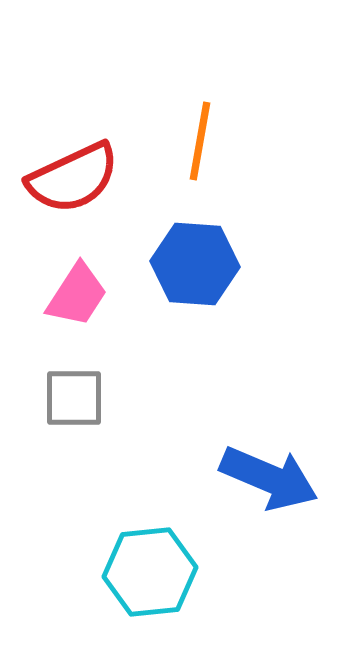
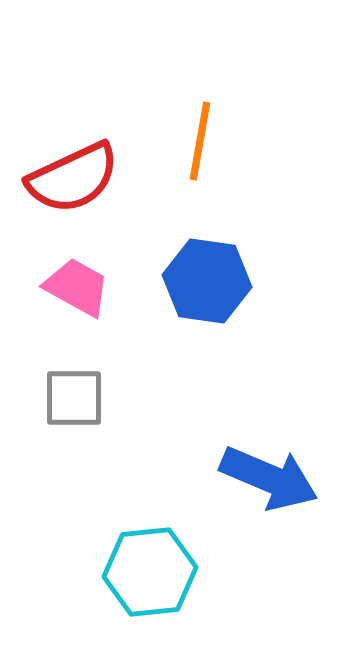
blue hexagon: moved 12 px right, 17 px down; rotated 4 degrees clockwise
pink trapezoid: moved 8 px up; rotated 94 degrees counterclockwise
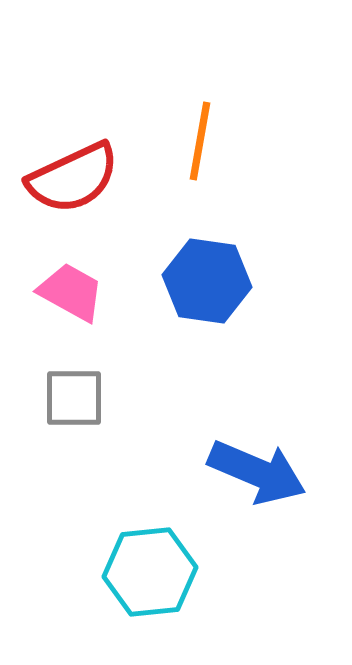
pink trapezoid: moved 6 px left, 5 px down
blue arrow: moved 12 px left, 6 px up
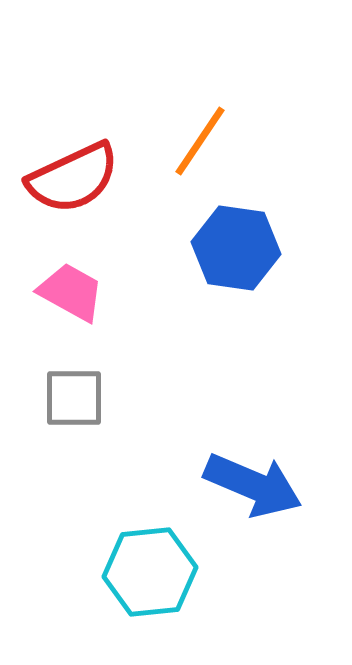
orange line: rotated 24 degrees clockwise
blue hexagon: moved 29 px right, 33 px up
blue arrow: moved 4 px left, 13 px down
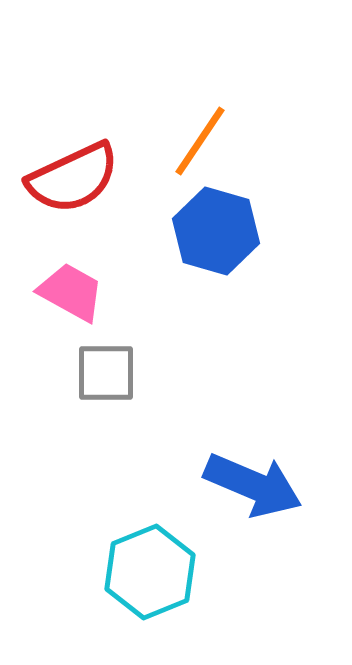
blue hexagon: moved 20 px left, 17 px up; rotated 8 degrees clockwise
gray square: moved 32 px right, 25 px up
cyan hexagon: rotated 16 degrees counterclockwise
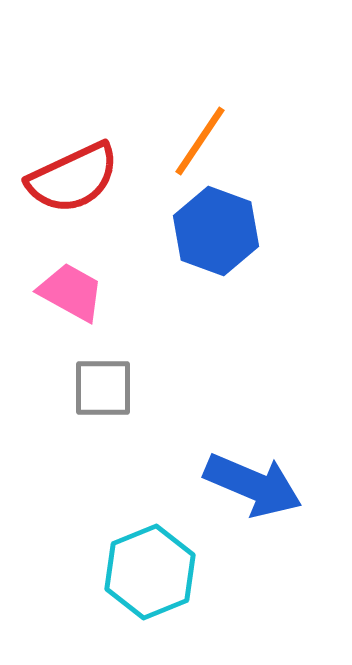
blue hexagon: rotated 4 degrees clockwise
gray square: moved 3 px left, 15 px down
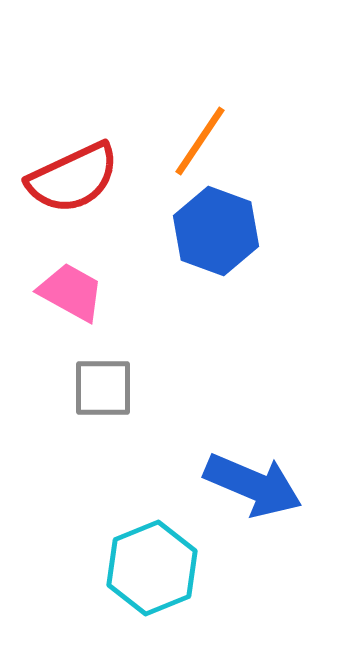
cyan hexagon: moved 2 px right, 4 px up
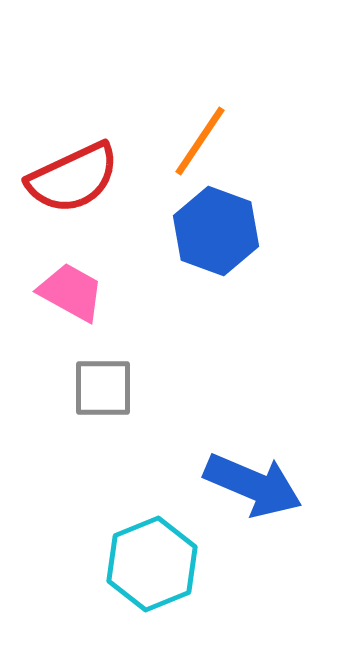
cyan hexagon: moved 4 px up
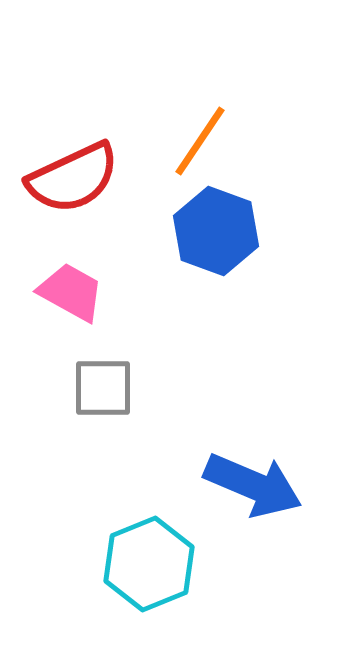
cyan hexagon: moved 3 px left
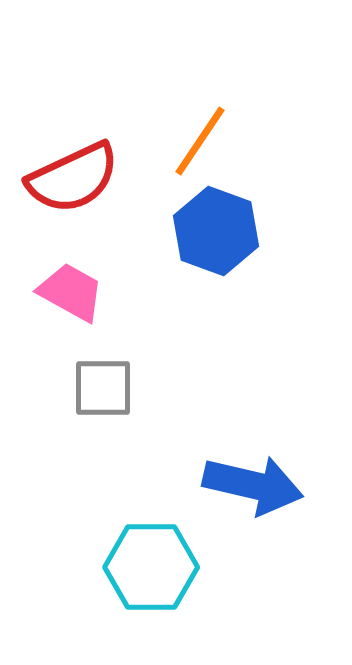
blue arrow: rotated 10 degrees counterclockwise
cyan hexagon: moved 2 px right, 3 px down; rotated 22 degrees clockwise
